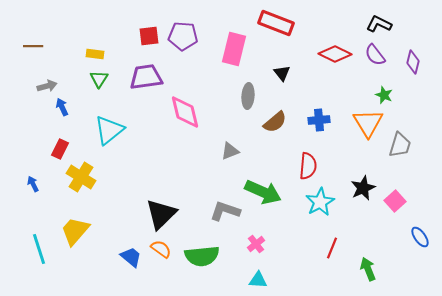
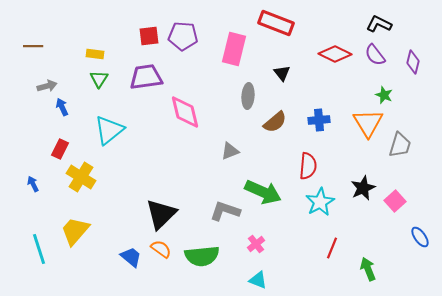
cyan triangle at (258, 280): rotated 18 degrees clockwise
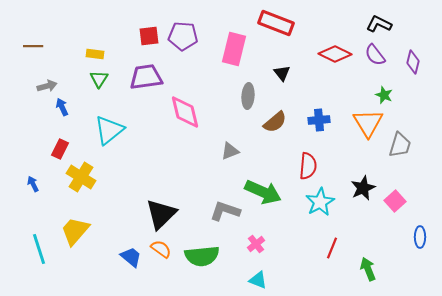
blue ellipse at (420, 237): rotated 35 degrees clockwise
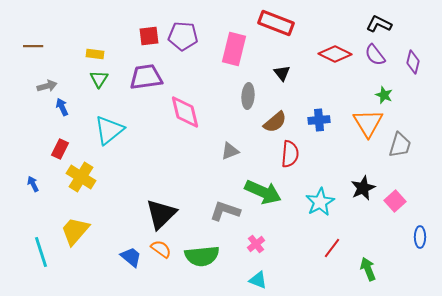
red semicircle at (308, 166): moved 18 px left, 12 px up
red line at (332, 248): rotated 15 degrees clockwise
cyan line at (39, 249): moved 2 px right, 3 px down
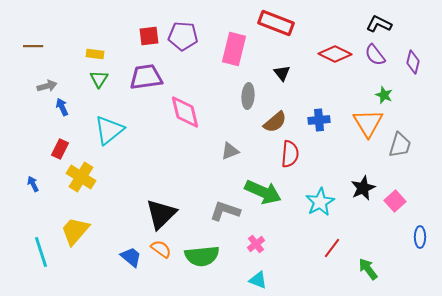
green arrow at (368, 269): rotated 15 degrees counterclockwise
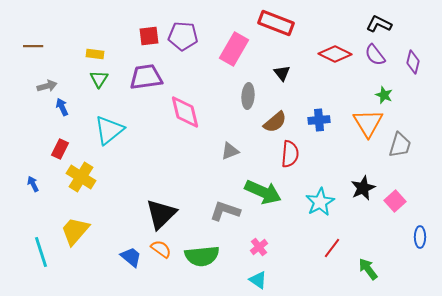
pink rectangle at (234, 49): rotated 16 degrees clockwise
pink cross at (256, 244): moved 3 px right, 3 px down
cyan triangle at (258, 280): rotated 12 degrees clockwise
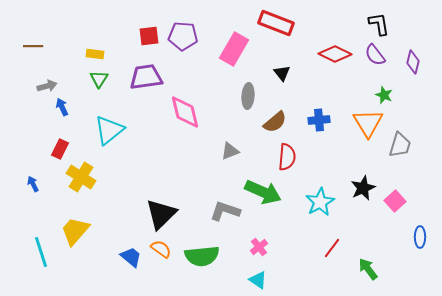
black L-shape at (379, 24): rotated 55 degrees clockwise
red semicircle at (290, 154): moved 3 px left, 3 px down
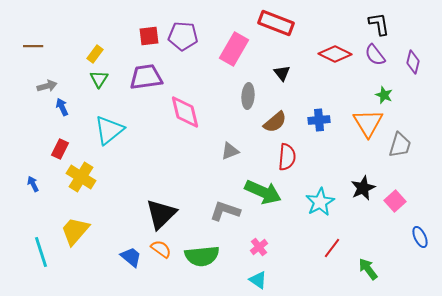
yellow rectangle at (95, 54): rotated 60 degrees counterclockwise
blue ellipse at (420, 237): rotated 25 degrees counterclockwise
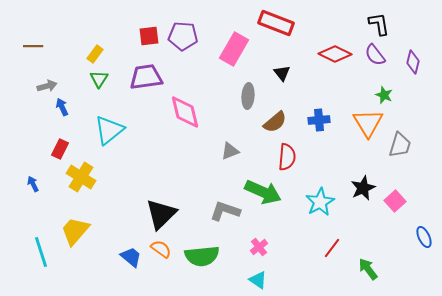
blue ellipse at (420, 237): moved 4 px right
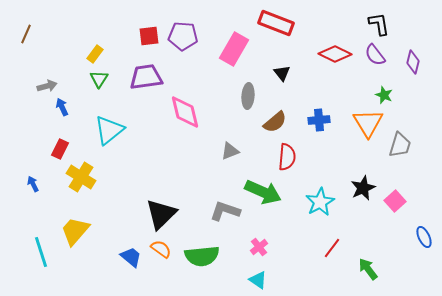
brown line at (33, 46): moved 7 px left, 12 px up; rotated 66 degrees counterclockwise
